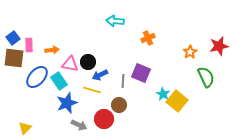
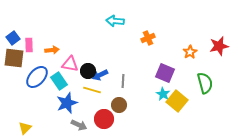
black circle: moved 9 px down
purple square: moved 24 px right
green semicircle: moved 1 px left, 6 px down; rotated 10 degrees clockwise
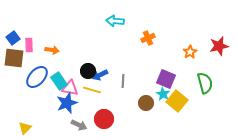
orange arrow: rotated 16 degrees clockwise
pink triangle: moved 24 px down
purple square: moved 1 px right, 6 px down
brown circle: moved 27 px right, 2 px up
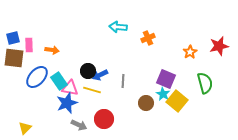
cyan arrow: moved 3 px right, 6 px down
blue square: rotated 24 degrees clockwise
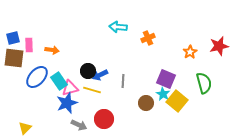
green semicircle: moved 1 px left
pink triangle: rotated 24 degrees counterclockwise
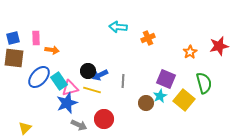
pink rectangle: moved 7 px right, 7 px up
blue ellipse: moved 2 px right
cyan star: moved 3 px left, 2 px down; rotated 16 degrees clockwise
yellow square: moved 7 px right, 1 px up
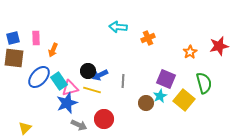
orange arrow: moved 1 px right; rotated 104 degrees clockwise
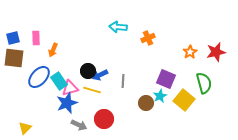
red star: moved 3 px left, 6 px down
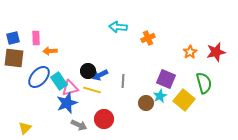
orange arrow: moved 3 px left, 1 px down; rotated 64 degrees clockwise
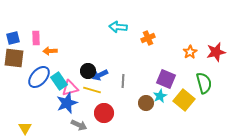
red circle: moved 6 px up
yellow triangle: rotated 16 degrees counterclockwise
